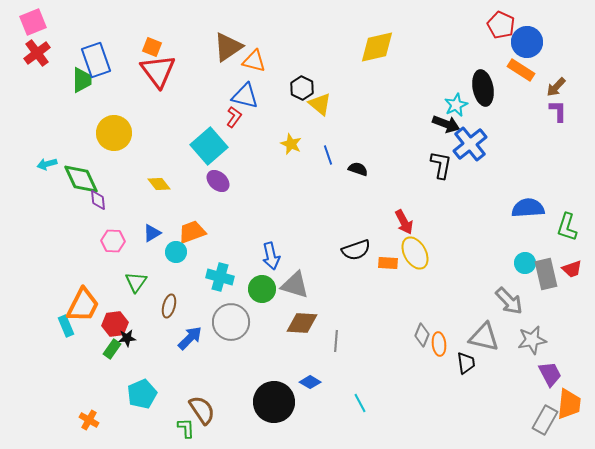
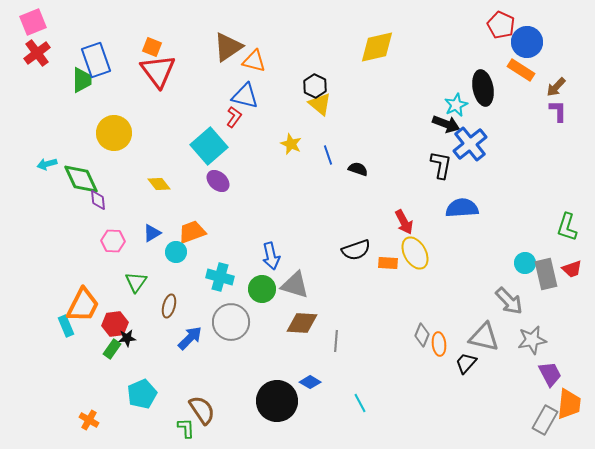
black hexagon at (302, 88): moved 13 px right, 2 px up
blue semicircle at (528, 208): moved 66 px left
black trapezoid at (466, 363): rotated 130 degrees counterclockwise
black circle at (274, 402): moved 3 px right, 1 px up
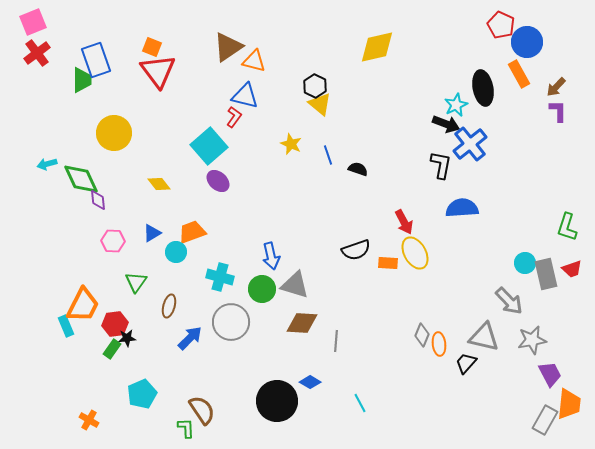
orange rectangle at (521, 70): moved 2 px left, 4 px down; rotated 28 degrees clockwise
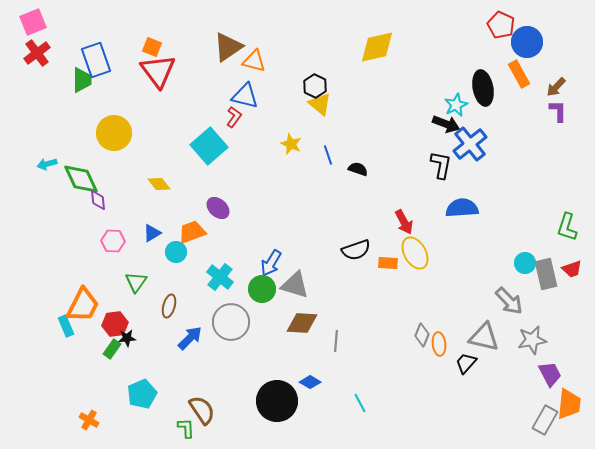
purple ellipse at (218, 181): moved 27 px down
blue arrow at (271, 256): moved 7 px down; rotated 44 degrees clockwise
cyan cross at (220, 277): rotated 24 degrees clockwise
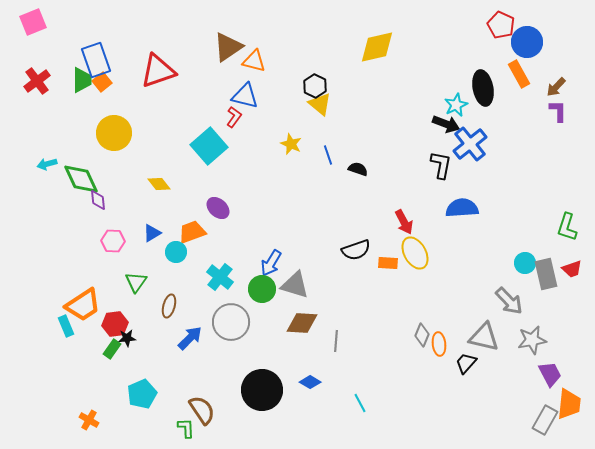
orange square at (152, 47): moved 50 px left, 35 px down; rotated 30 degrees clockwise
red cross at (37, 53): moved 28 px down
red triangle at (158, 71): rotated 48 degrees clockwise
orange trapezoid at (83, 305): rotated 30 degrees clockwise
black circle at (277, 401): moved 15 px left, 11 px up
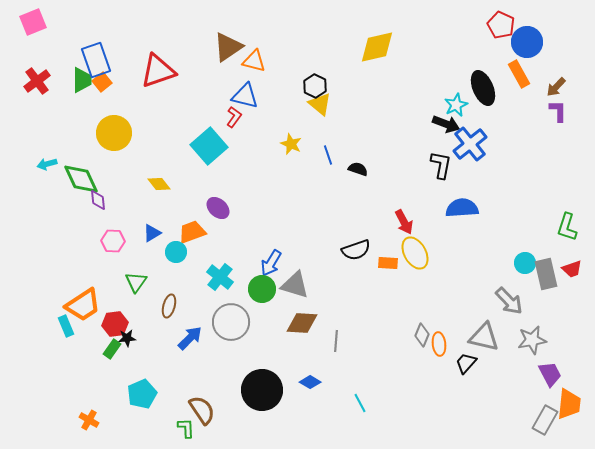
black ellipse at (483, 88): rotated 12 degrees counterclockwise
